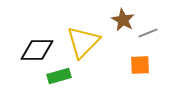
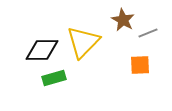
black diamond: moved 5 px right
green rectangle: moved 5 px left, 2 px down
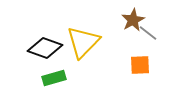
brown star: moved 10 px right; rotated 15 degrees clockwise
gray line: rotated 60 degrees clockwise
black diamond: moved 3 px right, 2 px up; rotated 20 degrees clockwise
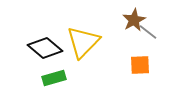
brown star: moved 1 px right
gray line: moved 1 px up
black diamond: rotated 20 degrees clockwise
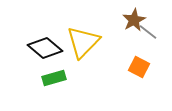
orange square: moved 1 px left, 2 px down; rotated 30 degrees clockwise
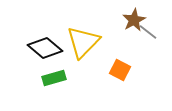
orange square: moved 19 px left, 3 px down
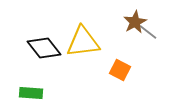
brown star: moved 1 px right, 2 px down
yellow triangle: rotated 39 degrees clockwise
black diamond: moved 1 px left; rotated 12 degrees clockwise
green rectangle: moved 23 px left, 15 px down; rotated 20 degrees clockwise
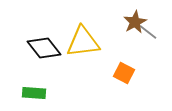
orange square: moved 4 px right, 3 px down
green rectangle: moved 3 px right
